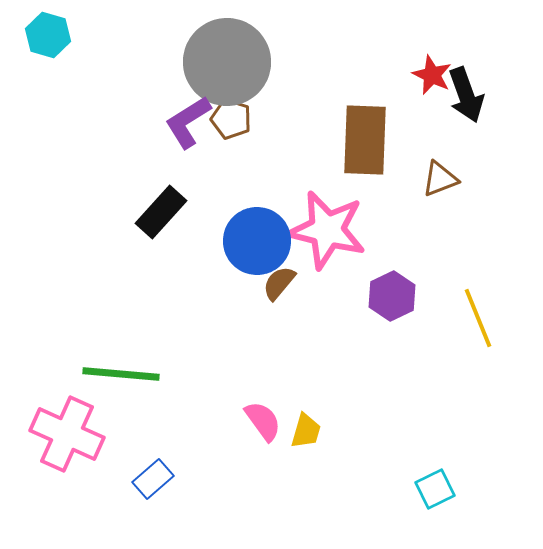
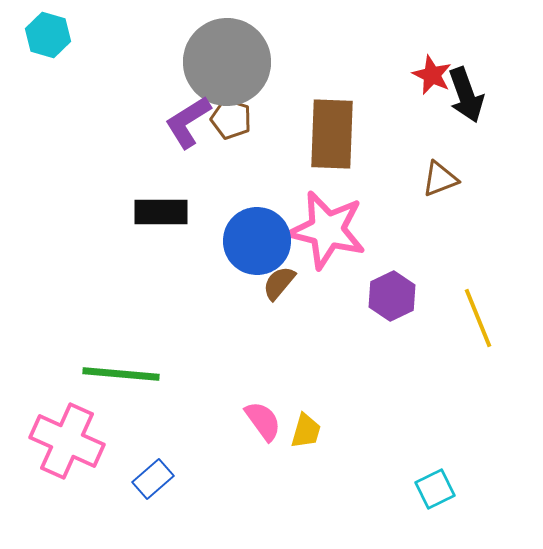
brown rectangle: moved 33 px left, 6 px up
black rectangle: rotated 48 degrees clockwise
pink cross: moved 7 px down
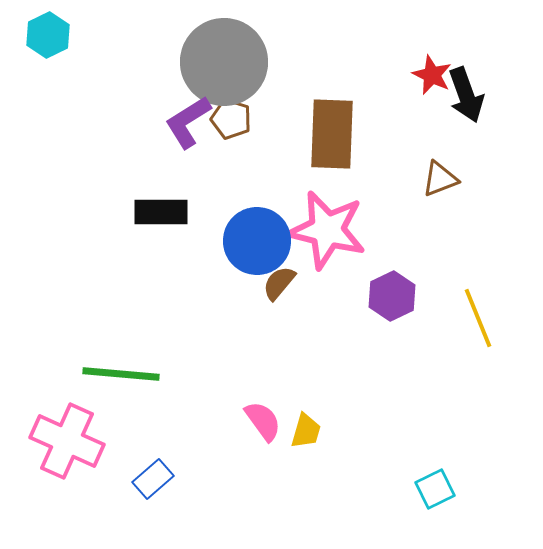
cyan hexagon: rotated 18 degrees clockwise
gray circle: moved 3 px left
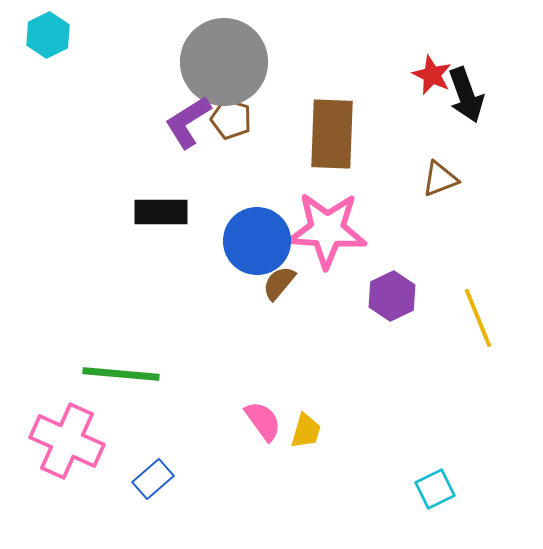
pink star: rotated 10 degrees counterclockwise
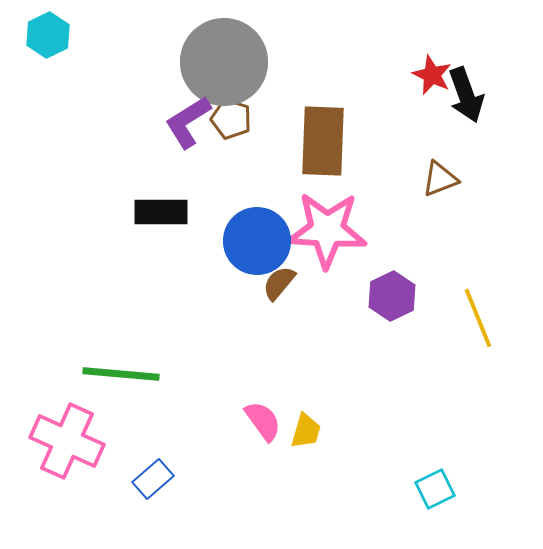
brown rectangle: moved 9 px left, 7 px down
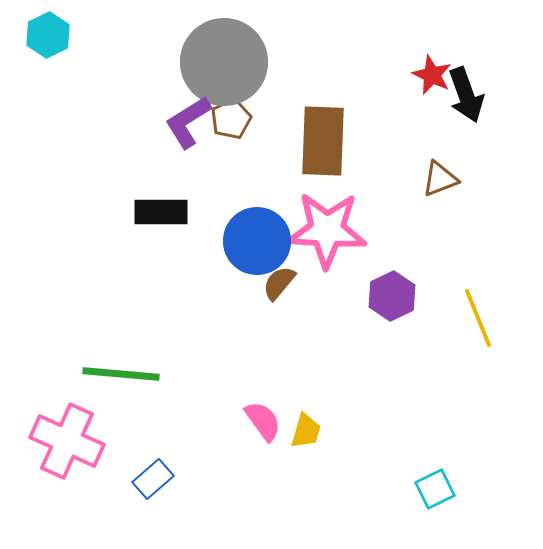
brown pentagon: rotated 30 degrees clockwise
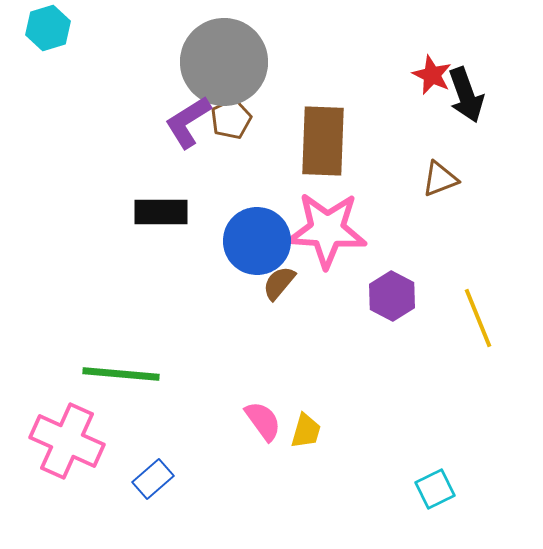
cyan hexagon: moved 7 px up; rotated 9 degrees clockwise
purple hexagon: rotated 6 degrees counterclockwise
